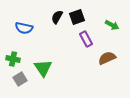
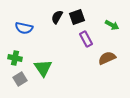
green cross: moved 2 px right, 1 px up
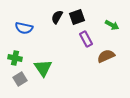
brown semicircle: moved 1 px left, 2 px up
